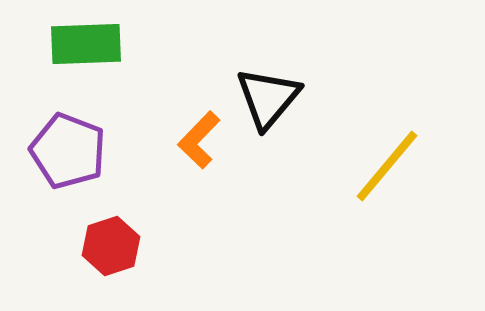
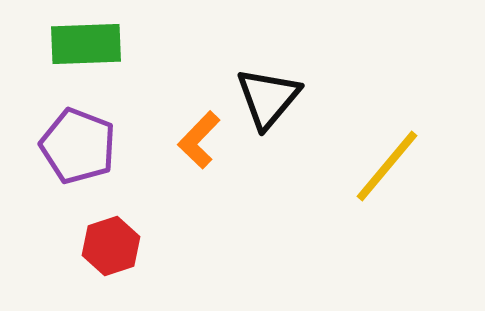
purple pentagon: moved 10 px right, 5 px up
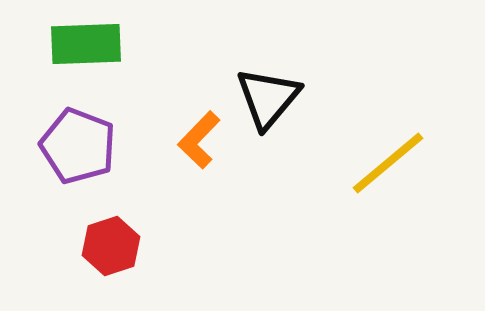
yellow line: moved 1 px right, 3 px up; rotated 10 degrees clockwise
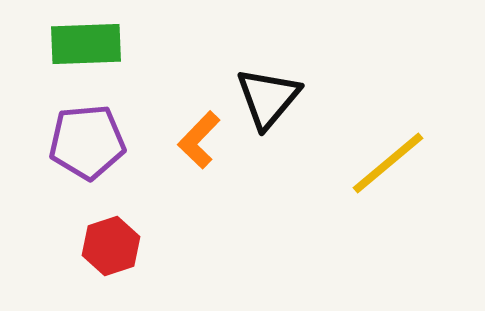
purple pentagon: moved 9 px right, 4 px up; rotated 26 degrees counterclockwise
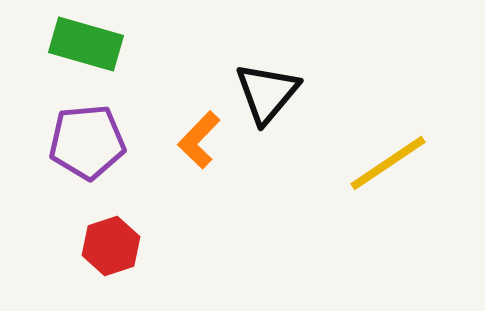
green rectangle: rotated 18 degrees clockwise
black triangle: moved 1 px left, 5 px up
yellow line: rotated 6 degrees clockwise
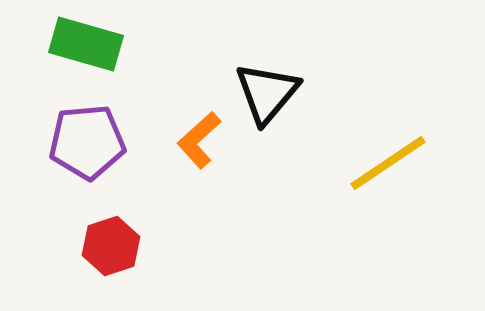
orange L-shape: rotated 4 degrees clockwise
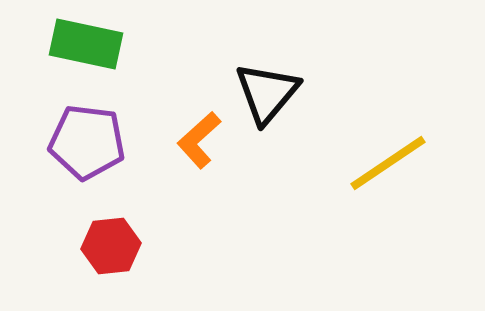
green rectangle: rotated 4 degrees counterclockwise
purple pentagon: rotated 12 degrees clockwise
red hexagon: rotated 12 degrees clockwise
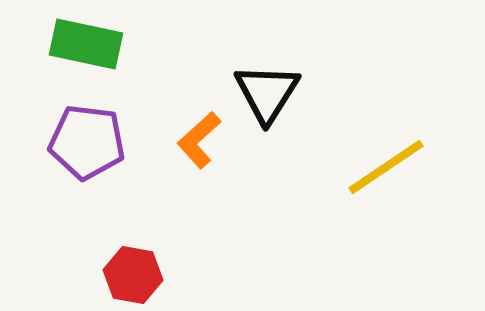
black triangle: rotated 8 degrees counterclockwise
yellow line: moved 2 px left, 4 px down
red hexagon: moved 22 px right, 29 px down; rotated 16 degrees clockwise
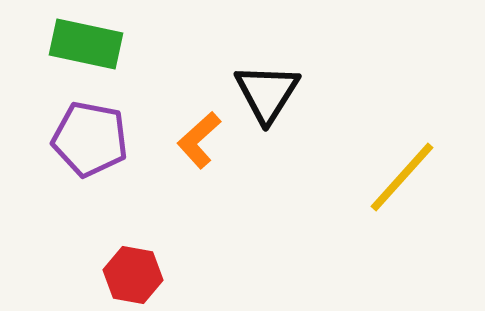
purple pentagon: moved 3 px right, 3 px up; rotated 4 degrees clockwise
yellow line: moved 16 px right, 10 px down; rotated 14 degrees counterclockwise
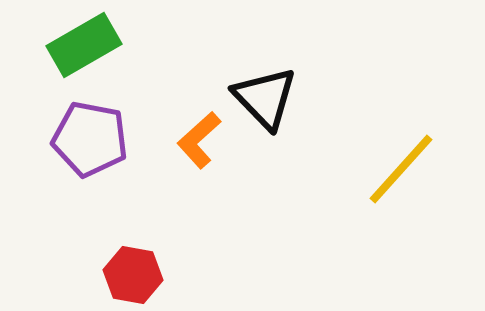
green rectangle: moved 2 px left, 1 px down; rotated 42 degrees counterclockwise
black triangle: moved 2 px left, 5 px down; rotated 16 degrees counterclockwise
yellow line: moved 1 px left, 8 px up
